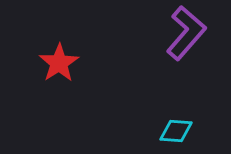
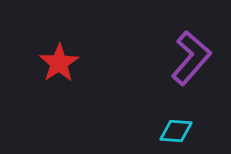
purple L-shape: moved 5 px right, 25 px down
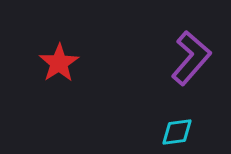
cyan diamond: moved 1 px right, 1 px down; rotated 12 degrees counterclockwise
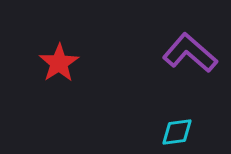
purple L-shape: moved 1 px left, 5 px up; rotated 90 degrees counterclockwise
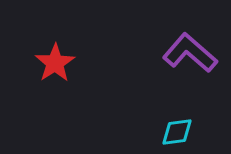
red star: moved 4 px left
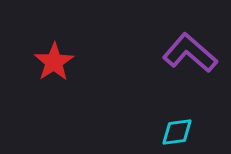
red star: moved 1 px left, 1 px up
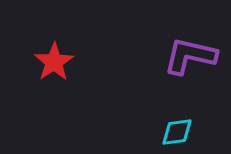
purple L-shape: moved 3 px down; rotated 28 degrees counterclockwise
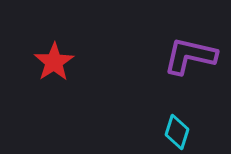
cyan diamond: rotated 64 degrees counterclockwise
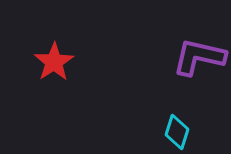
purple L-shape: moved 9 px right, 1 px down
